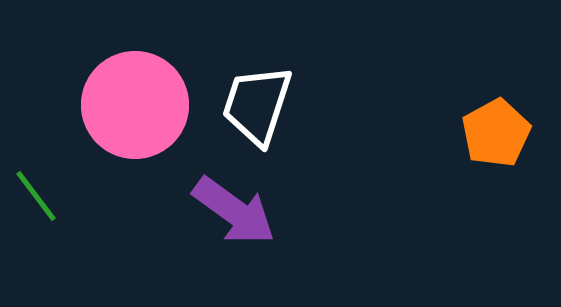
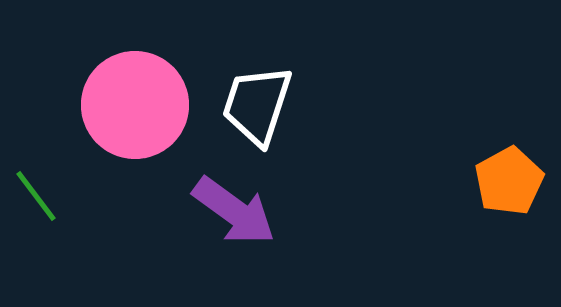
orange pentagon: moved 13 px right, 48 px down
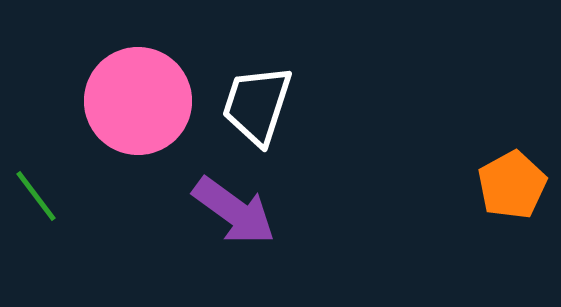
pink circle: moved 3 px right, 4 px up
orange pentagon: moved 3 px right, 4 px down
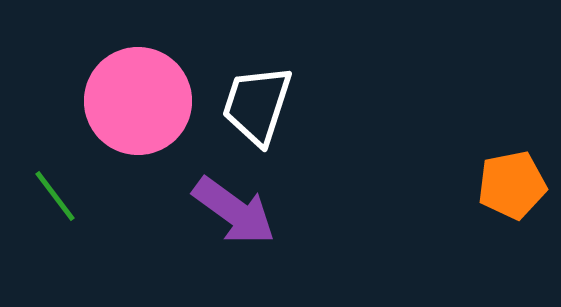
orange pentagon: rotated 18 degrees clockwise
green line: moved 19 px right
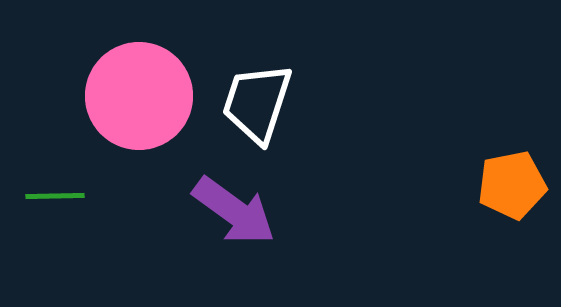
pink circle: moved 1 px right, 5 px up
white trapezoid: moved 2 px up
green line: rotated 54 degrees counterclockwise
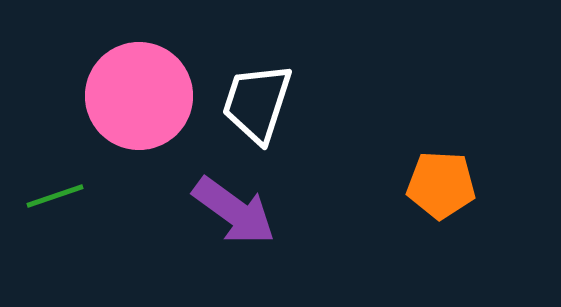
orange pentagon: moved 71 px left; rotated 14 degrees clockwise
green line: rotated 18 degrees counterclockwise
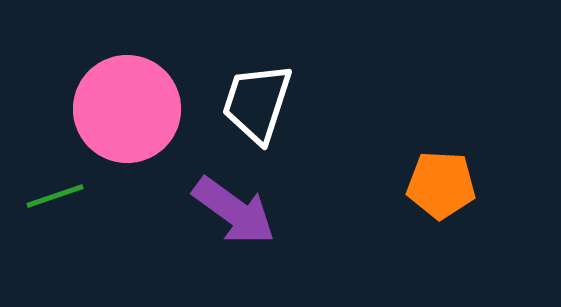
pink circle: moved 12 px left, 13 px down
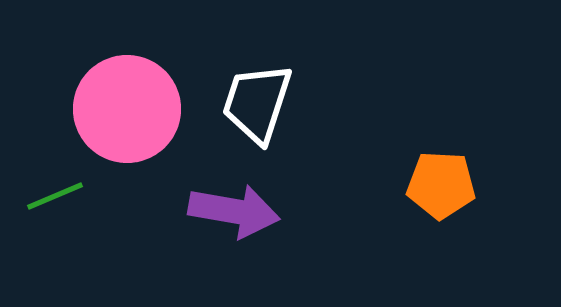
green line: rotated 4 degrees counterclockwise
purple arrow: rotated 26 degrees counterclockwise
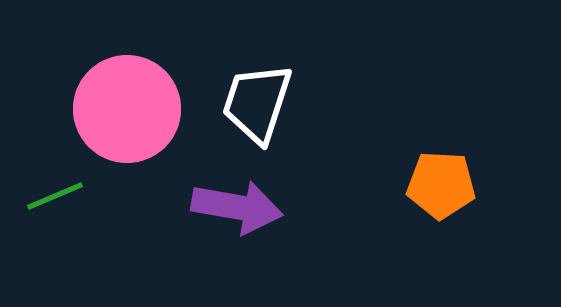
purple arrow: moved 3 px right, 4 px up
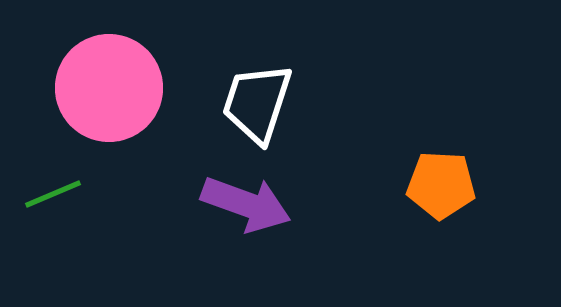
pink circle: moved 18 px left, 21 px up
green line: moved 2 px left, 2 px up
purple arrow: moved 9 px right, 3 px up; rotated 10 degrees clockwise
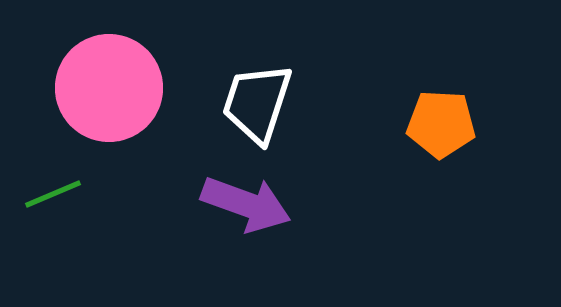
orange pentagon: moved 61 px up
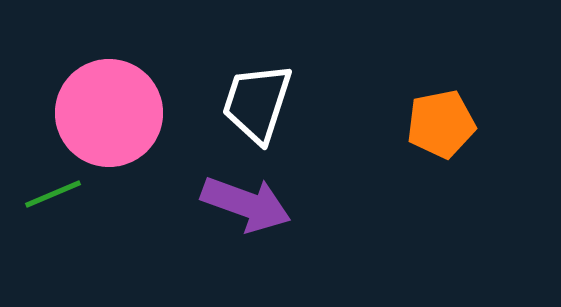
pink circle: moved 25 px down
orange pentagon: rotated 14 degrees counterclockwise
